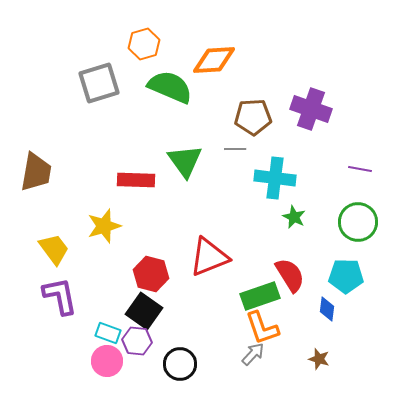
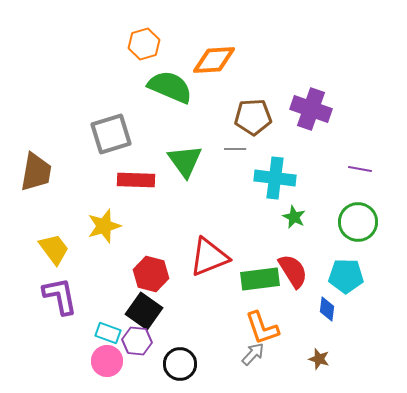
gray square: moved 12 px right, 51 px down
red semicircle: moved 3 px right, 4 px up
green rectangle: moved 17 px up; rotated 12 degrees clockwise
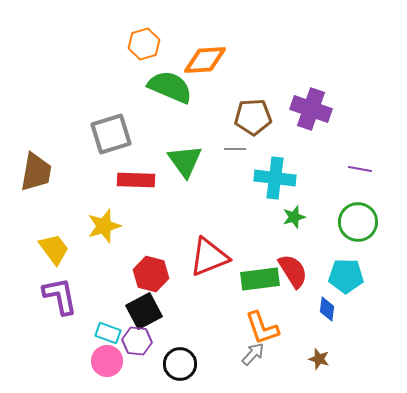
orange diamond: moved 9 px left
green star: rotated 30 degrees clockwise
black square: rotated 27 degrees clockwise
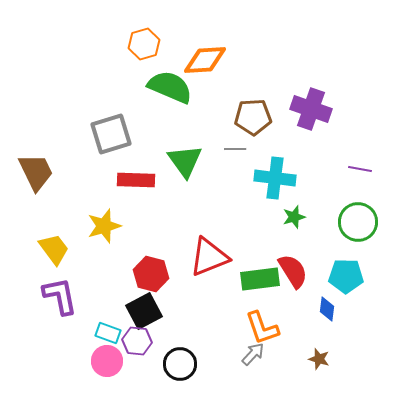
brown trapezoid: rotated 36 degrees counterclockwise
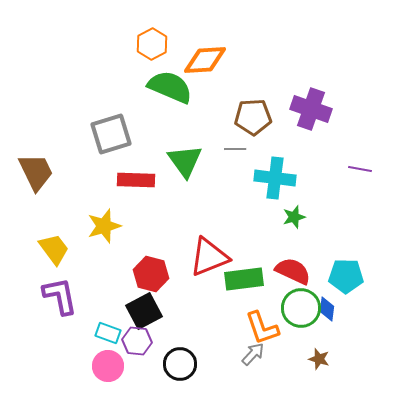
orange hexagon: moved 8 px right; rotated 12 degrees counterclockwise
green circle: moved 57 px left, 86 px down
red semicircle: rotated 33 degrees counterclockwise
green rectangle: moved 16 px left
pink circle: moved 1 px right, 5 px down
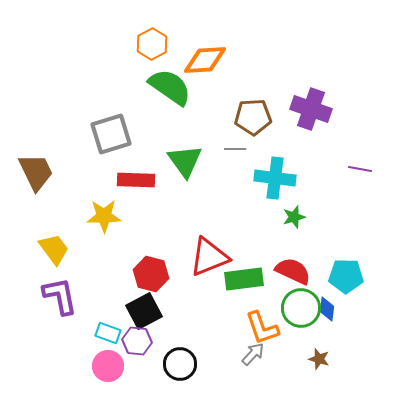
green semicircle: rotated 12 degrees clockwise
yellow star: moved 10 px up; rotated 16 degrees clockwise
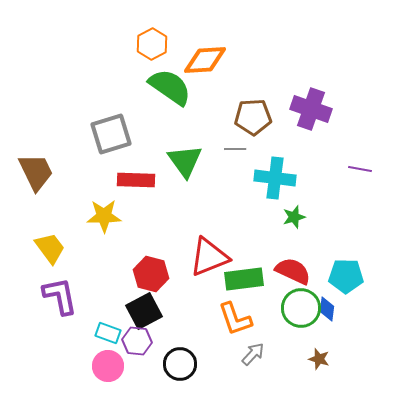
yellow trapezoid: moved 4 px left, 1 px up
orange L-shape: moved 27 px left, 9 px up
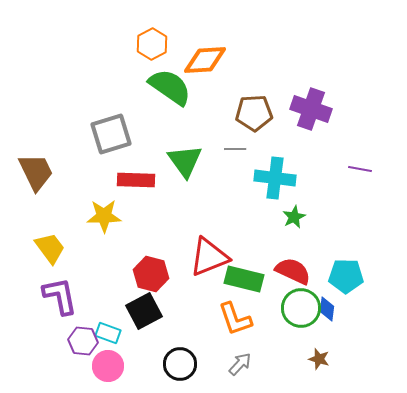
brown pentagon: moved 1 px right, 4 px up
green star: rotated 10 degrees counterclockwise
green rectangle: rotated 21 degrees clockwise
purple hexagon: moved 54 px left
gray arrow: moved 13 px left, 10 px down
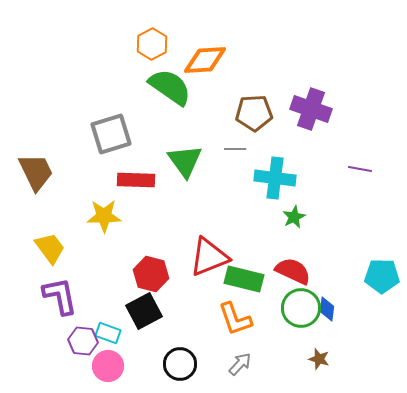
cyan pentagon: moved 36 px right
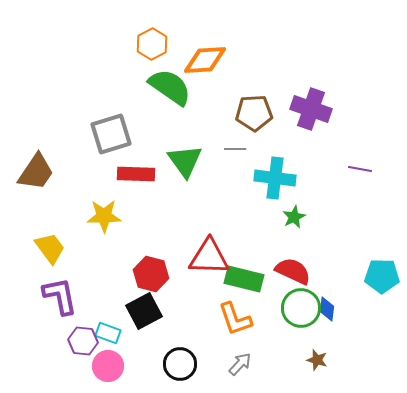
brown trapezoid: rotated 60 degrees clockwise
red rectangle: moved 6 px up
red triangle: rotated 24 degrees clockwise
brown star: moved 2 px left, 1 px down
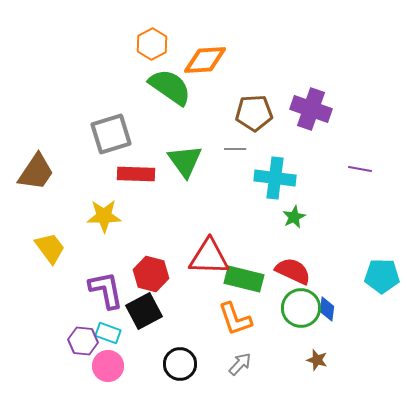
purple L-shape: moved 46 px right, 6 px up
